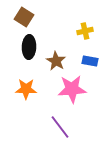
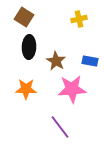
yellow cross: moved 6 px left, 12 px up
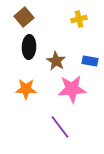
brown square: rotated 18 degrees clockwise
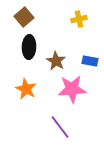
orange star: rotated 25 degrees clockwise
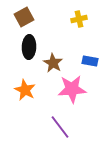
brown square: rotated 12 degrees clockwise
brown star: moved 3 px left, 2 px down
orange star: moved 1 px left, 1 px down
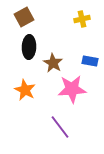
yellow cross: moved 3 px right
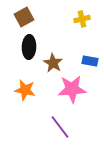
orange star: rotated 15 degrees counterclockwise
